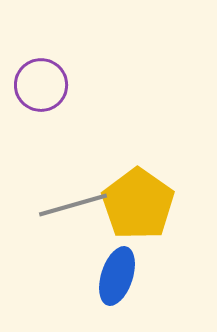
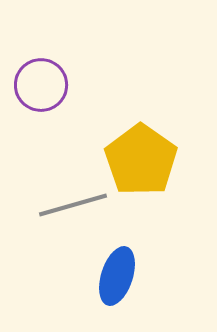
yellow pentagon: moved 3 px right, 44 px up
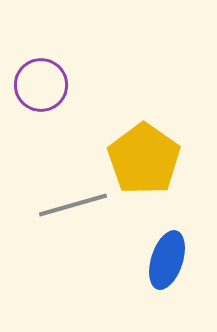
yellow pentagon: moved 3 px right, 1 px up
blue ellipse: moved 50 px right, 16 px up
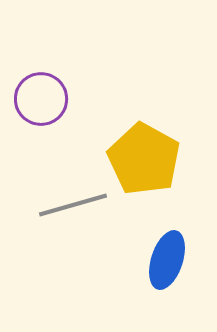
purple circle: moved 14 px down
yellow pentagon: rotated 6 degrees counterclockwise
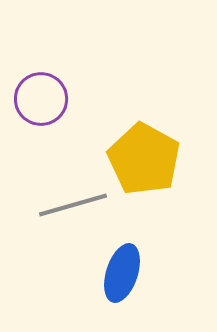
blue ellipse: moved 45 px left, 13 px down
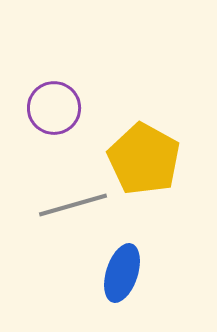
purple circle: moved 13 px right, 9 px down
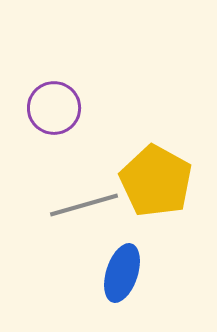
yellow pentagon: moved 12 px right, 22 px down
gray line: moved 11 px right
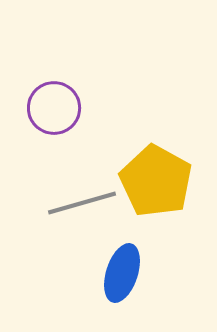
gray line: moved 2 px left, 2 px up
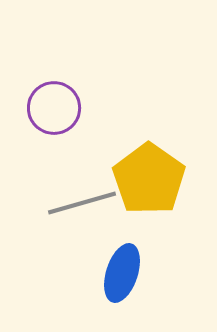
yellow pentagon: moved 7 px left, 2 px up; rotated 6 degrees clockwise
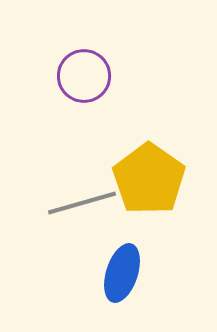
purple circle: moved 30 px right, 32 px up
